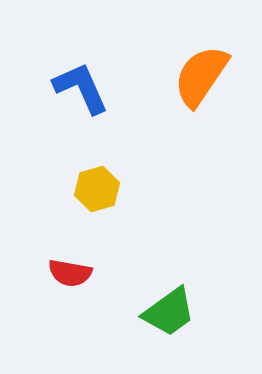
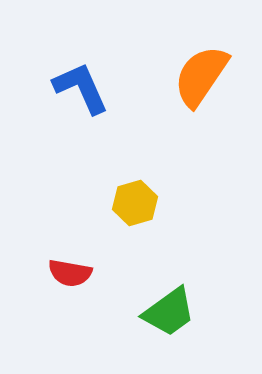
yellow hexagon: moved 38 px right, 14 px down
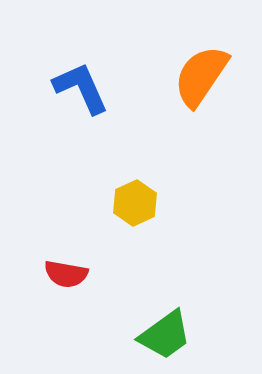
yellow hexagon: rotated 9 degrees counterclockwise
red semicircle: moved 4 px left, 1 px down
green trapezoid: moved 4 px left, 23 px down
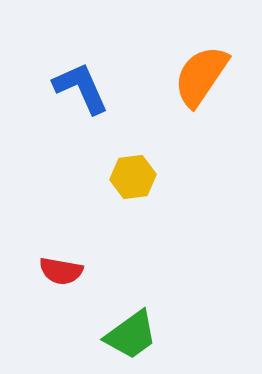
yellow hexagon: moved 2 px left, 26 px up; rotated 18 degrees clockwise
red semicircle: moved 5 px left, 3 px up
green trapezoid: moved 34 px left
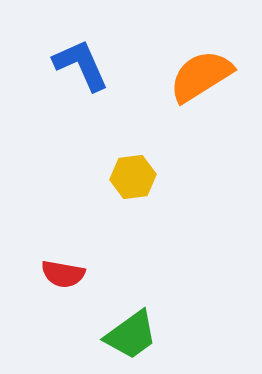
orange semicircle: rotated 24 degrees clockwise
blue L-shape: moved 23 px up
red semicircle: moved 2 px right, 3 px down
